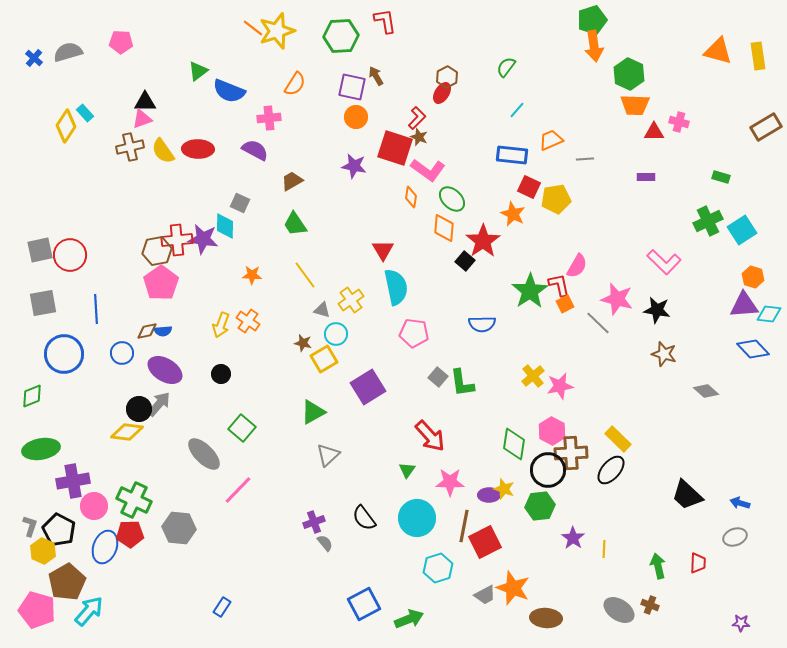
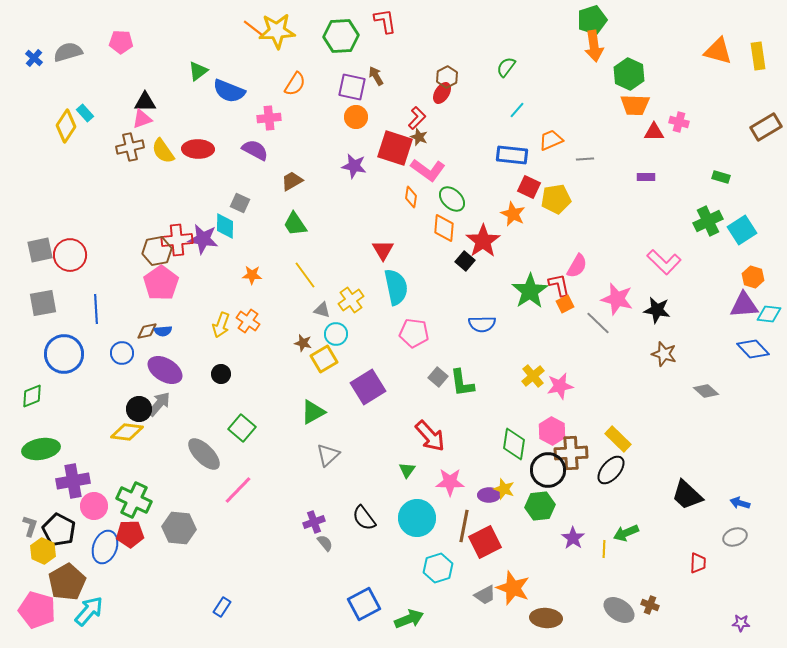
yellow star at (277, 31): rotated 15 degrees clockwise
green arrow at (658, 566): moved 32 px left, 33 px up; rotated 100 degrees counterclockwise
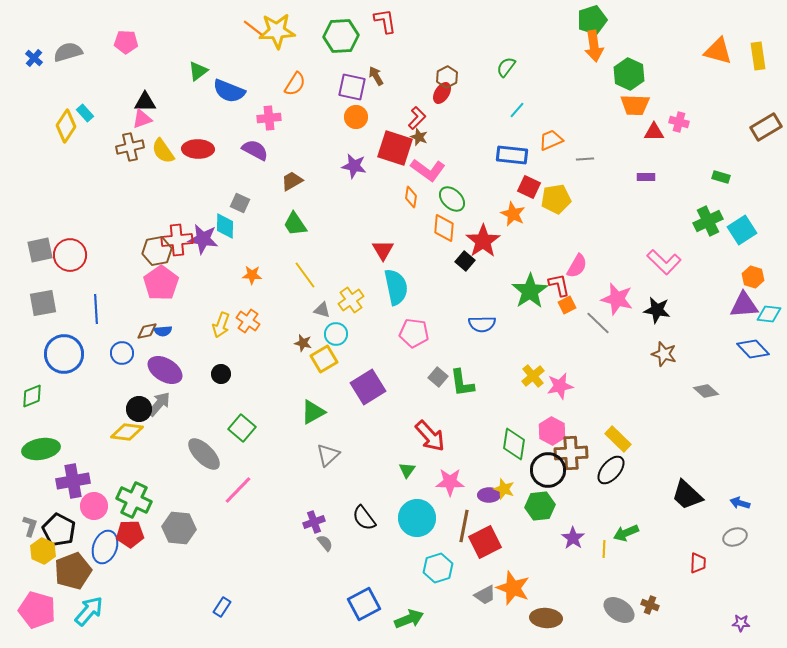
pink pentagon at (121, 42): moved 5 px right
orange square at (565, 304): moved 2 px right, 1 px down
brown pentagon at (67, 582): moved 6 px right, 11 px up; rotated 9 degrees clockwise
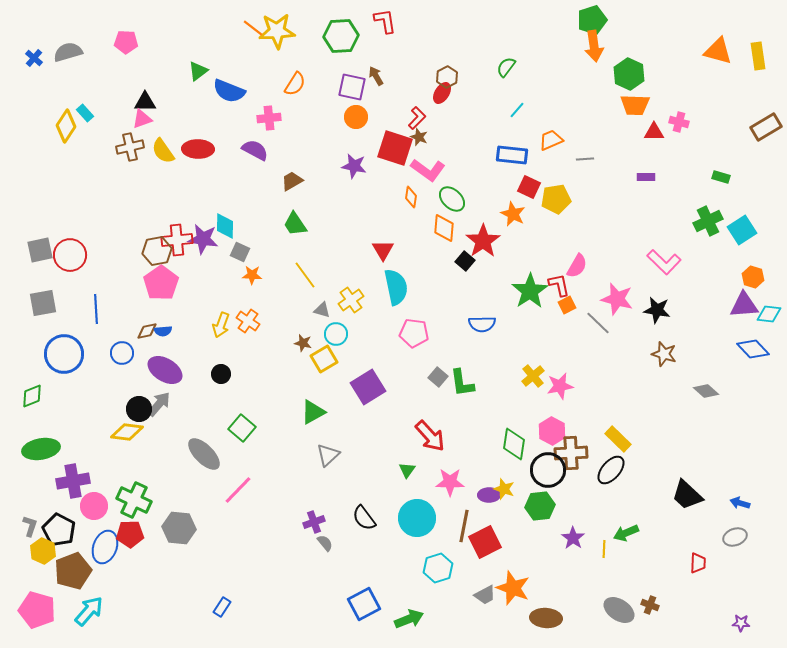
gray square at (240, 203): moved 49 px down
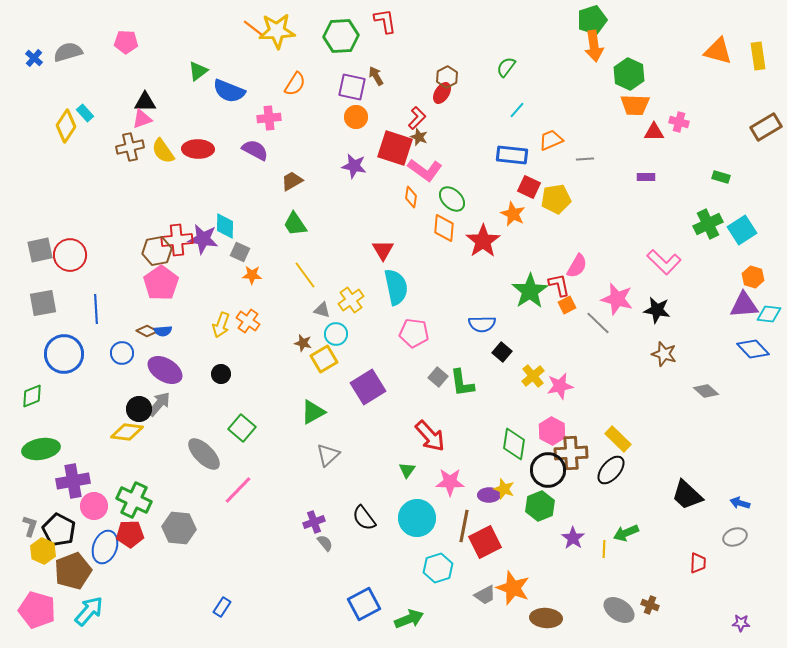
pink L-shape at (428, 170): moved 3 px left
green cross at (708, 221): moved 3 px down
black square at (465, 261): moved 37 px right, 91 px down
brown diamond at (147, 331): rotated 40 degrees clockwise
green hexagon at (540, 506): rotated 16 degrees counterclockwise
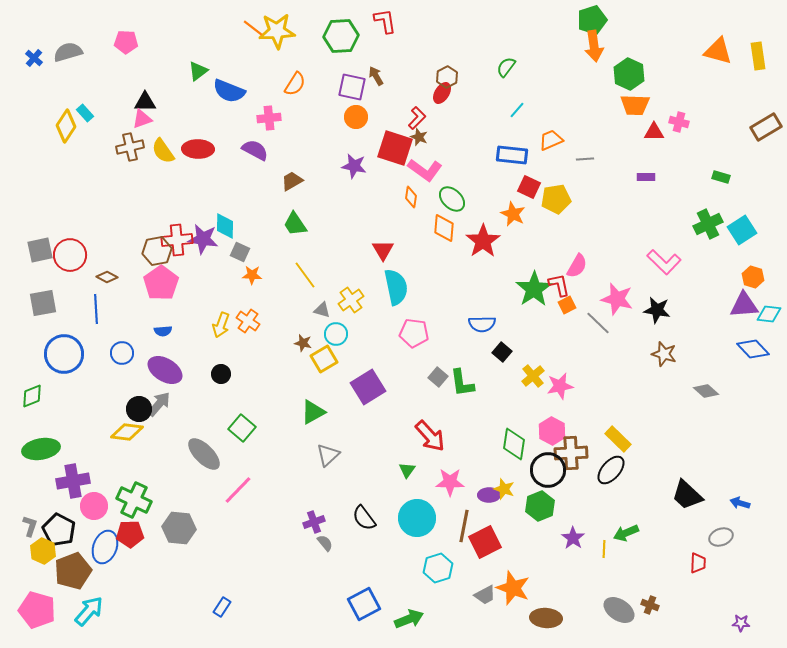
green star at (530, 291): moved 4 px right, 2 px up
brown diamond at (147, 331): moved 40 px left, 54 px up
gray ellipse at (735, 537): moved 14 px left
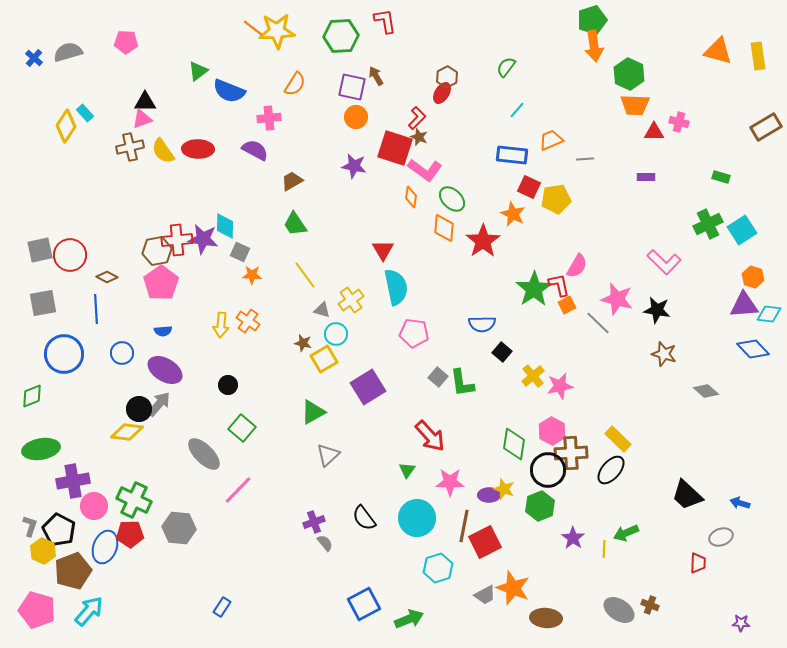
yellow arrow at (221, 325): rotated 15 degrees counterclockwise
black circle at (221, 374): moved 7 px right, 11 px down
